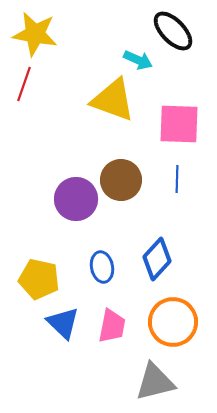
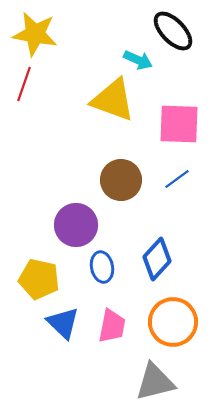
blue line: rotated 52 degrees clockwise
purple circle: moved 26 px down
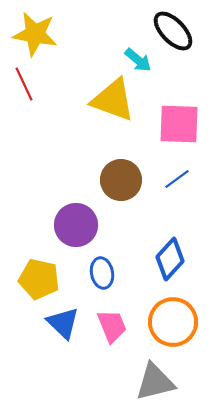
cyan arrow: rotated 16 degrees clockwise
red line: rotated 44 degrees counterclockwise
blue diamond: moved 13 px right
blue ellipse: moved 6 px down
pink trapezoid: rotated 33 degrees counterclockwise
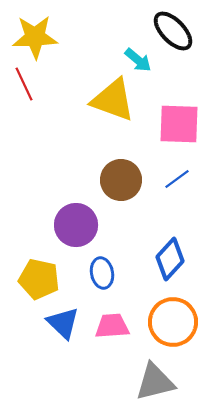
yellow star: moved 3 px down; rotated 12 degrees counterclockwise
pink trapezoid: rotated 72 degrees counterclockwise
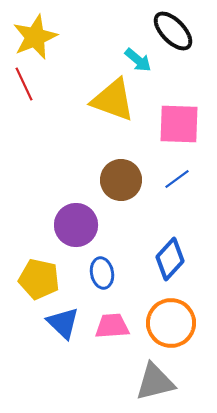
yellow star: rotated 21 degrees counterclockwise
orange circle: moved 2 px left, 1 px down
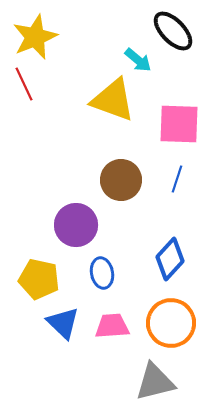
blue line: rotated 36 degrees counterclockwise
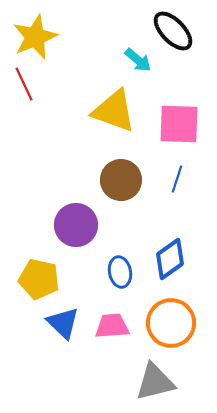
yellow triangle: moved 1 px right, 11 px down
blue diamond: rotated 12 degrees clockwise
blue ellipse: moved 18 px right, 1 px up
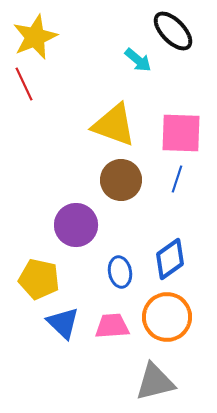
yellow triangle: moved 14 px down
pink square: moved 2 px right, 9 px down
orange circle: moved 4 px left, 6 px up
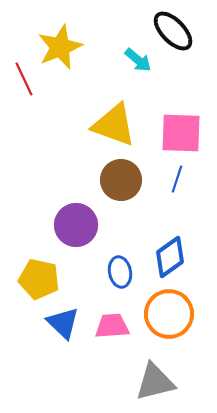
yellow star: moved 25 px right, 10 px down
red line: moved 5 px up
blue diamond: moved 2 px up
orange circle: moved 2 px right, 3 px up
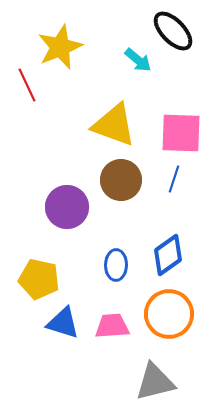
red line: moved 3 px right, 6 px down
blue line: moved 3 px left
purple circle: moved 9 px left, 18 px up
blue diamond: moved 2 px left, 2 px up
blue ellipse: moved 4 px left, 7 px up; rotated 12 degrees clockwise
blue triangle: rotated 27 degrees counterclockwise
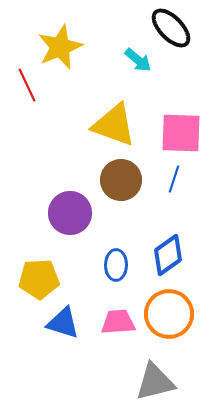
black ellipse: moved 2 px left, 3 px up
purple circle: moved 3 px right, 6 px down
yellow pentagon: rotated 15 degrees counterclockwise
pink trapezoid: moved 6 px right, 4 px up
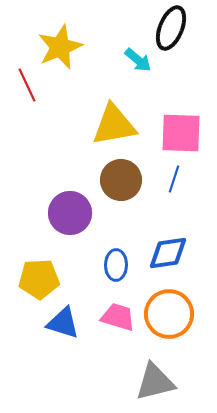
black ellipse: rotated 66 degrees clockwise
yellow triangle: rotated 30 degrees counterclockwise
blue diamond: moved 2 px up; rotated 27 degrees clockwise
pink trapezoid: moved 5 px up; rotated 21 degrees clockwise
